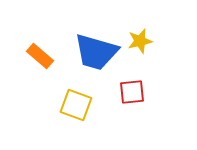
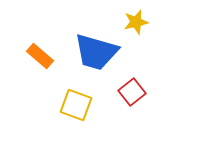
yellow star: moved 4 px left, 19 px up
red square: rotated 32 degrees counterclockwise
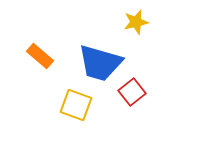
blue trapezoid: moved 4 px right, 11 px down
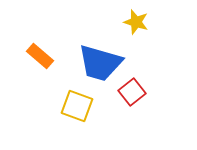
yellow star: rotated 30 degrees clockwise
yellow square: moved 1 px right, 1 px down
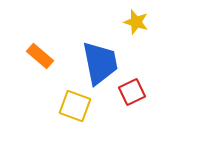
blue trapezoid: rotated 117 degrees counterclockwise
red square: rotated 12 degrees clockwise
yellow square: moved 2 px left
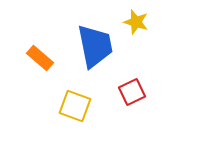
orange rectangle: moved 2 px down
blue trapezoid: moved 5 px left, 17 px up
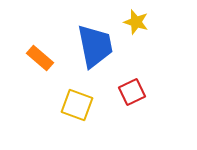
yellow square: moved 2 px right, 1 px up
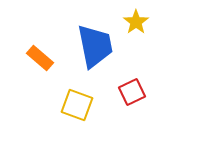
yellow star: rotated 20 degrees clockwise
